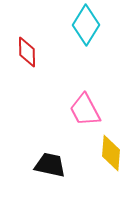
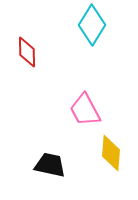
cyan diamond: moved 6 px right
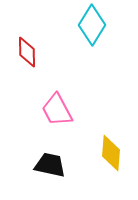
pink trapezoid: moved 28 px left
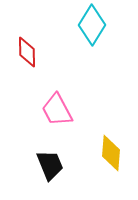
black trapezoid: rotated 56 degrees clockwise
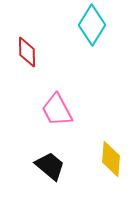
yellow diamond: moved 6 px down
black trapezoid: moved 1 px down; rotated 28 degrees counterclockwise
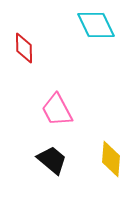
cyan diamond: moved 4 px right; rotated 57 degrees counterclockwise
red diamond: moved 3 px left, 4 px up
black trapezoid: moved 2 px right, 6 px up
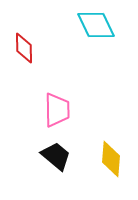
pink trapezoid: rotated 153 degrees counterclockwise
black trapezoid: moved 4 px right, 4 px up
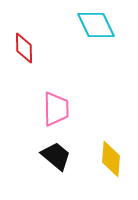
pink trapezoid: moved 1 px left, 1 px up
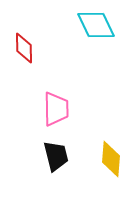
black trapezoid: rotated 36 degrees clockwise
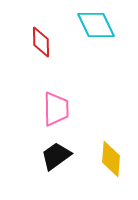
red diamond: moved 17 px right, 6 px up
black trapezoid: rotated 112 degrees counterclockwise
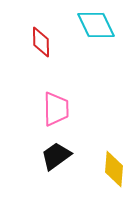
yellow diamond: moved 3 px right, 10 px down
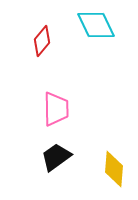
red diamond: moved 1 px right, 1 px up; rotated 40 degrees clockwise
black trapezoid: moved 1 px down
